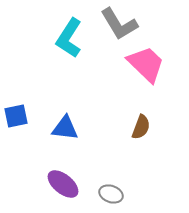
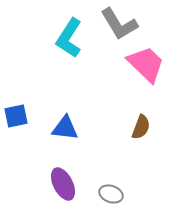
purple ellipse: rotated 24 degrees clockwise
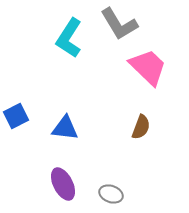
pink trapezoid: moved 2 px right, 3 px down
blue square: rotated 15 degrees counterclockwise
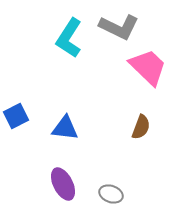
gray L-shape: moved 3 px down; rotated 33 degrees counterclockwise
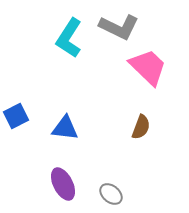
gray ellipse: rotated 20 degrees clockwise
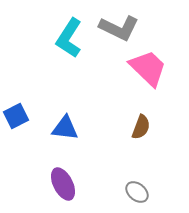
gray L-shape: moved 1 px down
pink trapezoid: moved 1 px down
gray ellipse: moved 26 px right, 2 px up
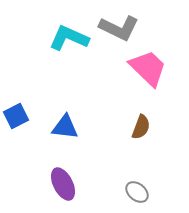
cyan L-shape: rotated 81 degrees clockwise
blue triangle: moved 1 px up
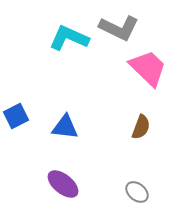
purple ellipse: rotated 24 degrees counterclockwise
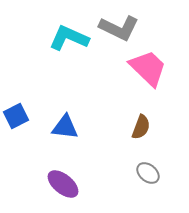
gray ellipse: moved 11 px right, 19 px up
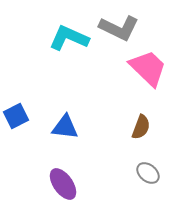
purple ellipse: rotated 16 degrees clockwise
